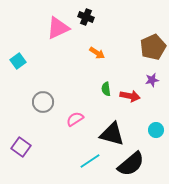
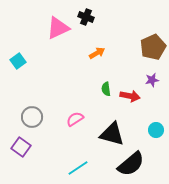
orange arrow: rotated 63 degrees counterclockwise
gray circle: moved 11 px left, 15 px down
cyan line: moved 12 px left, 7 px down
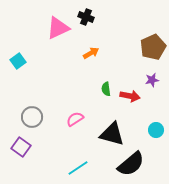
orange arrow: moved 6 px left
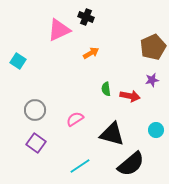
pink triangle: moved 1 px right, 2 px down
cyan square: rotated 21 degrees counterclockwise
gray circle: moved 3 px right, 7 px up
purple square: moved 15 px right, 4 px up
cyan line: moved 2 px right, 2 px up
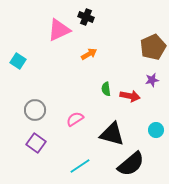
orange arrow: moved 2 px left, 1 px down
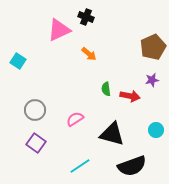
orange arrow: rotated 70 degrees clockwise
black semicircle: moved 1 px right, 2 px down; rotated 20 degrees clockwise
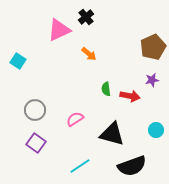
black cross: rotated 28 degrees clockwise
